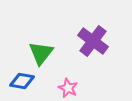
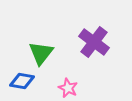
purple cross: moved 1 px right, 1 px down
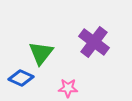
blue diamond: moved 1 px left, 3 px up; rotated 15 degrees clockwise
pink star: rotated 24 degrees counterclockwise
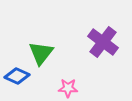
purple cross: moved 9 px right
blue diamond: moved 4 px left, 2 px up
